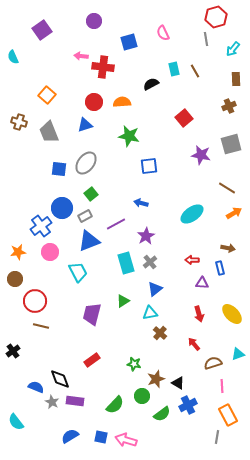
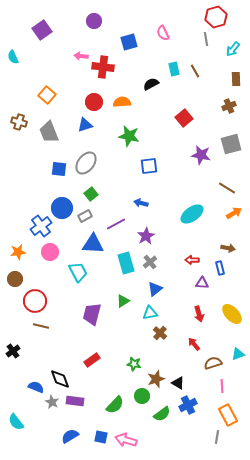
blue triangle at (89, 241): moved 4 px right, 3 px down; rotated 25 degrees clockwise
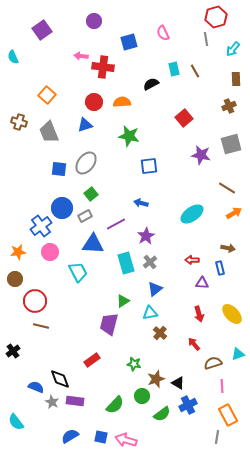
purple trapezoid at (92, 314): moved 17 px right, 10 px down
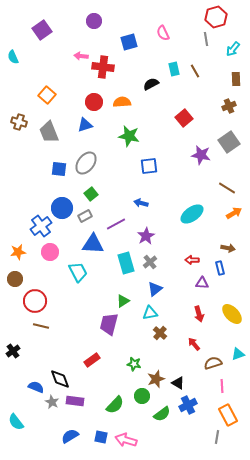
gray square at (231, 144): moved 2 px left, 2 px up; rotated 20 degrees counterclockwise
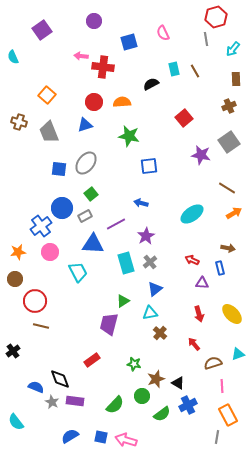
red arrow at (192, 260): rotated 24 degrees clockwise
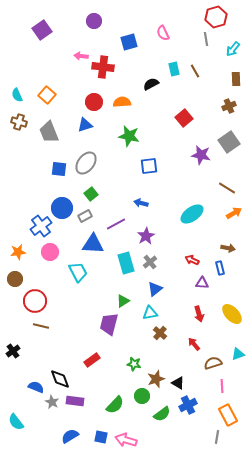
cyan semicircle at (13, 57): moved 4 px right, 38 px down
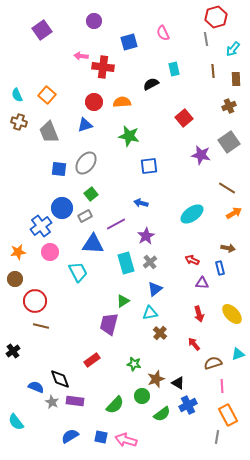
brown line at (195, 71): moved 18 px right; rotated 24 degrees clockwise
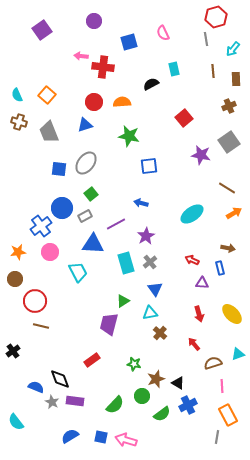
blue triangle at (155, 289): rotated 28 degrees counterclockwise
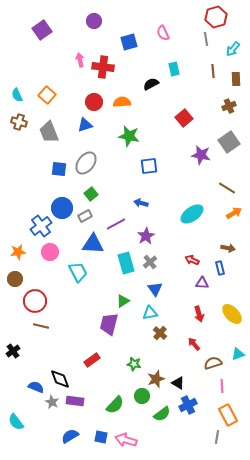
pink arrow at (81, 56): moved 1 px left, 4 px down; rotated 72 degrees clockwise
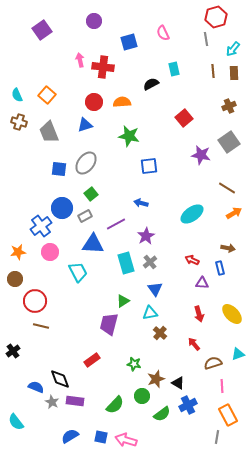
brown rectangle at (236, 79): moved 2 px left, 6 px up
